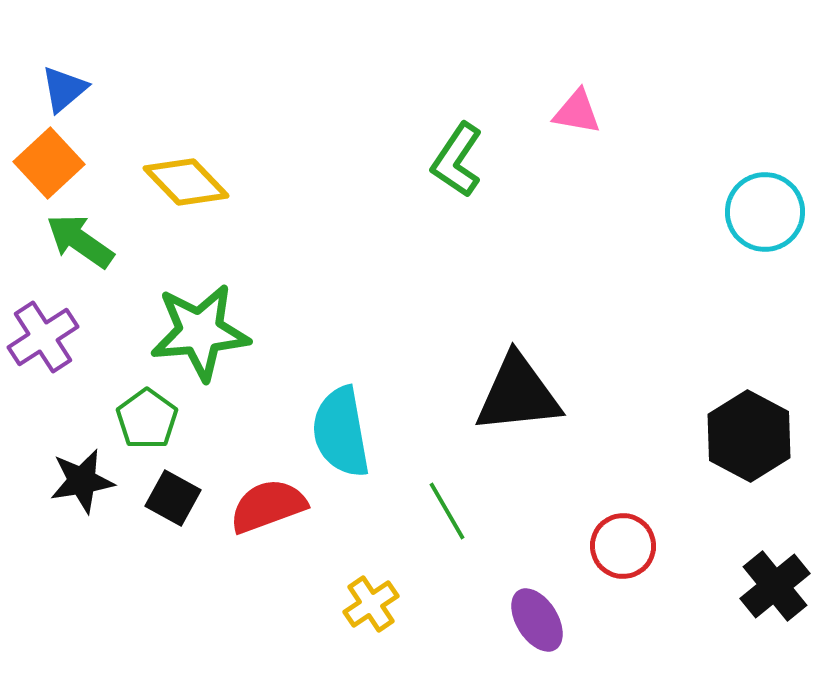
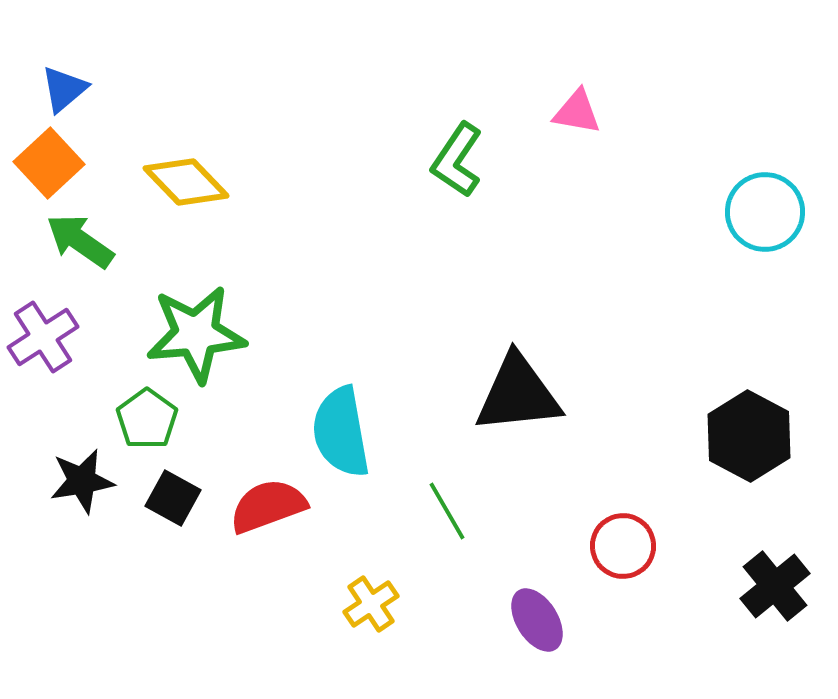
green star: moved 4 px left, 2 px down
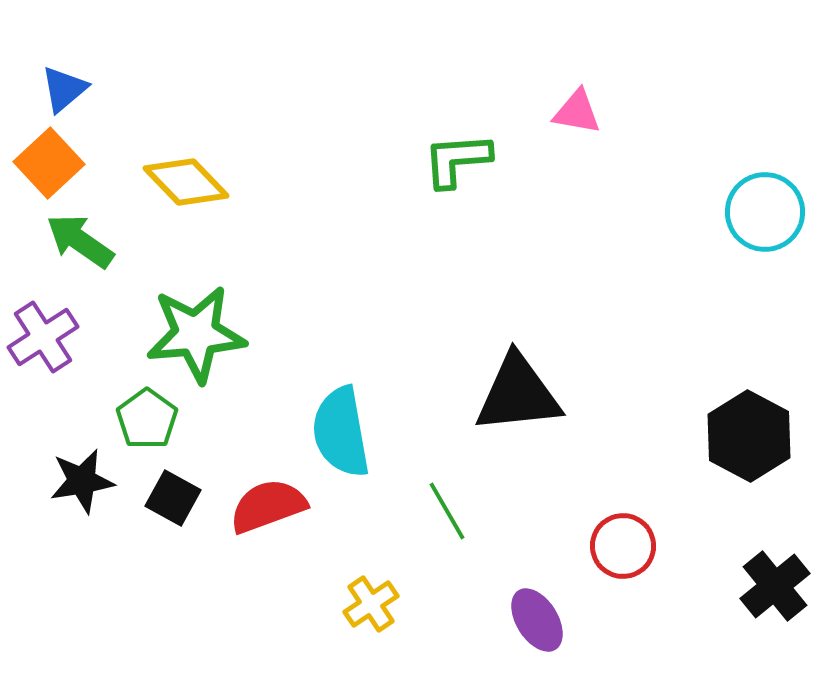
green L-shape: rotated 52 degrees clockwise
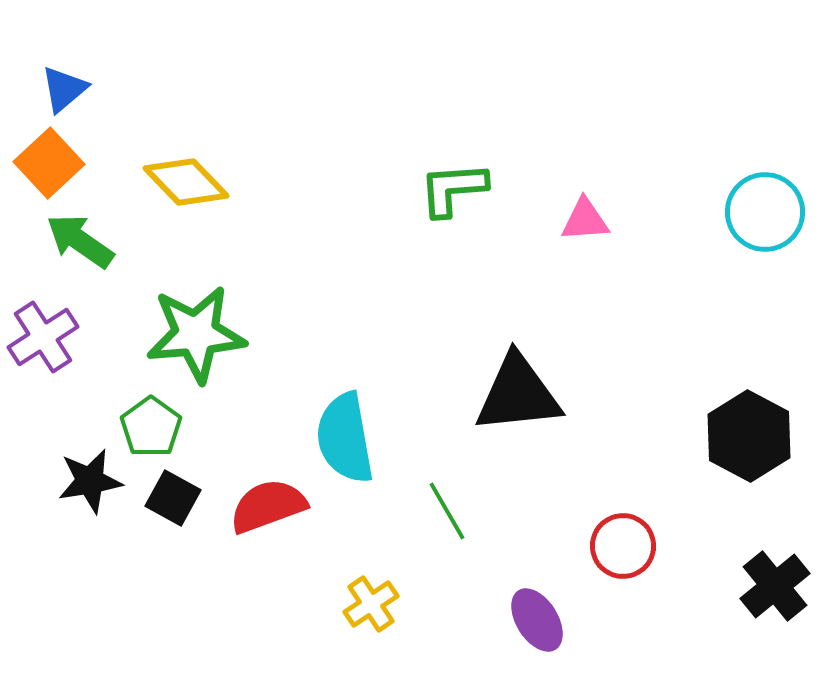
pink triangle: moved 8 px right, 108 px down; rotated 14 degrees counterclockwise
green L-shape: moved 4 px left, 29 px down
green pentagon: moved 4 px right, 8 px down
cyan semicircle: moved 4 px right, 6 px down
black star: moved 8 px right
